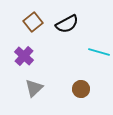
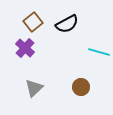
purple cross: moved 1 px right, 8 px up
brown circle: moved 2 px up
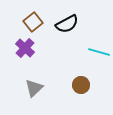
brown circle: moved 2 px up
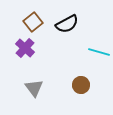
gray triangle: rotated 24 degrees counterclockwise
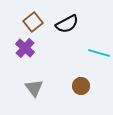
cyan line: moved 1 px down
brown circle: moved 1 px down
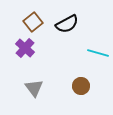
cyan line: moved 1 px left
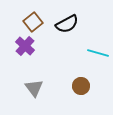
purple cross: moved 2 px up
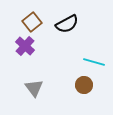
brown square: moved 1 px left
cyan line: moved 4 px left, 9 px down
brown circle: moved 3 px right, 1 px up
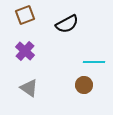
brown square: moved 7 px left, 7 px up; rotated 18 degrees clockwise
purple cross: moved 5 px down
cyan line: rotated 15 degrees counterclockwise
gray triangle: moved 5 px left; rotated 18 degrees counterclockwise
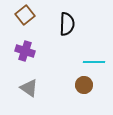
brown square: rotated 18 degrees counterclockwise
black semicircle: rotated 60 degrees counterclockwise
purple cross: rotated 24 degrees counterclockwise
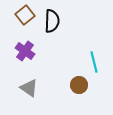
black semicircle: moved 15 px left, 3 px up
purple cross: rotated 18 degrees clockwise
cyan line: rotated 75 degrees clockwise
brown circle: moved 5 px left
